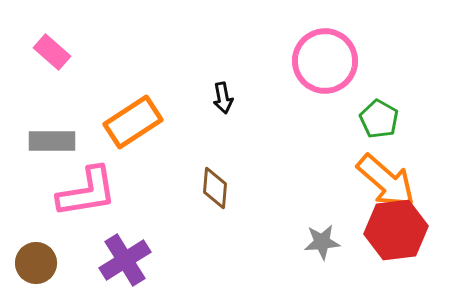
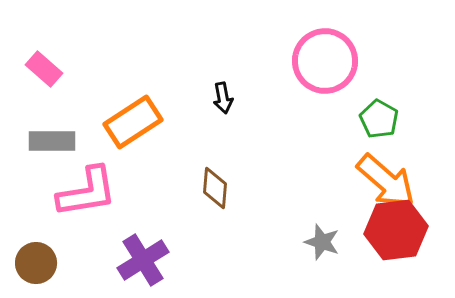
pink rectangle: moved 8 px left, 17 px down
gray star: rotated 24 degrees clockwise
purple cross: moved 18 px right
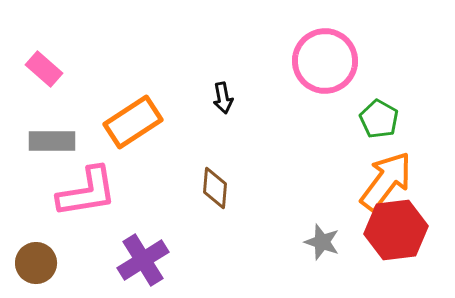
orange arrow: rotated 94 degrees counterclockwise
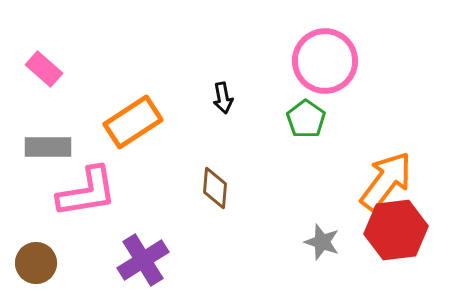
green pentagon: moved 73 px left; rotated 6 degrees clockwise
gray rectangle: moved 4 px left, 6 px down
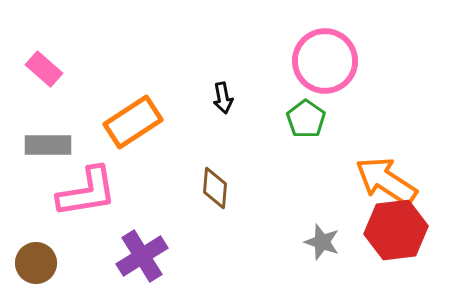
gray rectangle: moved 2 px up
orange arrow: rotated 94 degrees counterclockwise
purple cross: moved 1 px left, 4 px up
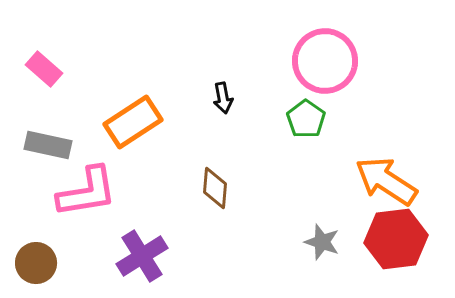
gray rectangle: rotated 12 degrees clockwise
red hexagon: moved 9 px down
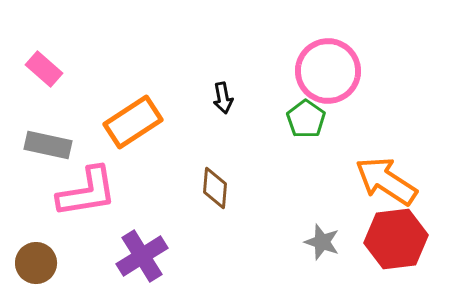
pink circle: moved 3 px right, 10 px down
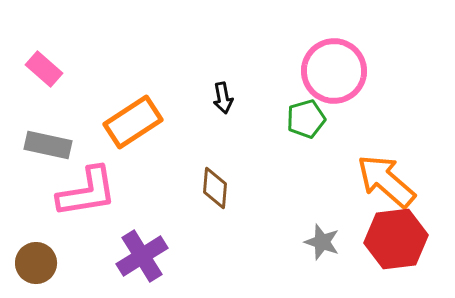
pink circle: moved 6 px right
green pentagon: rotated 21 degrees clockwise
orange arrow: rotated 8 degrees clockwise
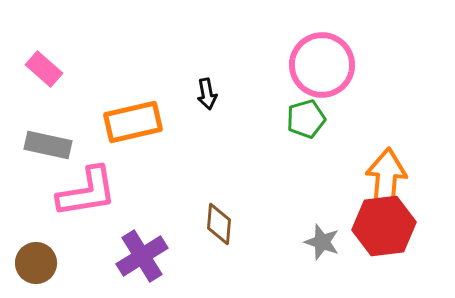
pink circle: moved 12 px left, 6 px up
black arrow: moved 16 px left, 4 px up
orange rectangle: rotated 20 degrees clockwise
orange arrow: rotated 54 degrees clockwise
brown diamond: moved 4 px right, 36 px down
red hexagon: moved 12 px left, 13 px up
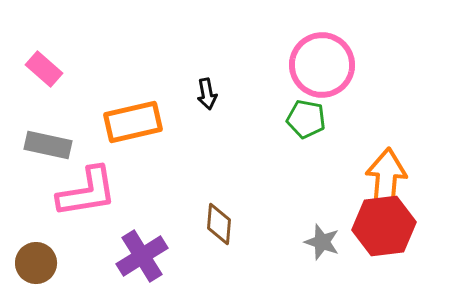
green pentagon: rotated 27 degrees clockwise
